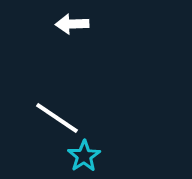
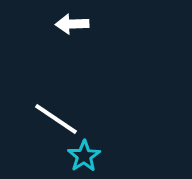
white line: moved 1 px left, 1 px down
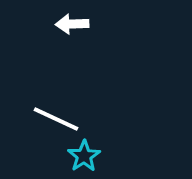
white line: rotated 9 degrees counterclockwise
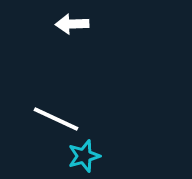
cyan star: rotated 16 degrees clockwise
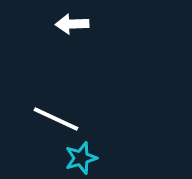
cyan star: moved 3 px left, 2 px down
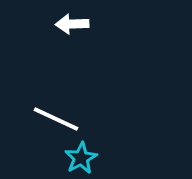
cyan star: rotated 12 degrees counterclockwise
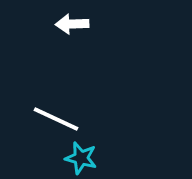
cyan star: rotated 28 degrees counterclockwise
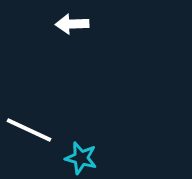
white line: moved 27 px left, 11 px down
